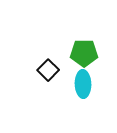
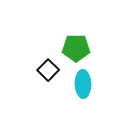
green pentagon: moved 8 px left, 5 px up
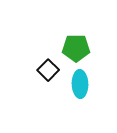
cyan ellipse: moved 3 px left
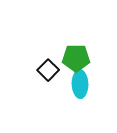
green pentagon: moved 10 px down
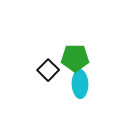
green pentagon: moved 1 px left
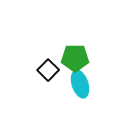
cyan ellipse: rotated 16 degrees counterclockwise
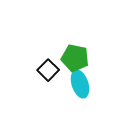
green pentagon: rotated 12 degrees clockwise
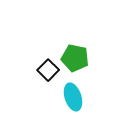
cyan ellipse: moved 7 px left, 13 px down
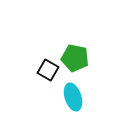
black square: rotated 15 degrees counterclockwise
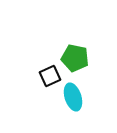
black square: moved 2 px right, 6 px down; rotated 35 degrees clockwise
